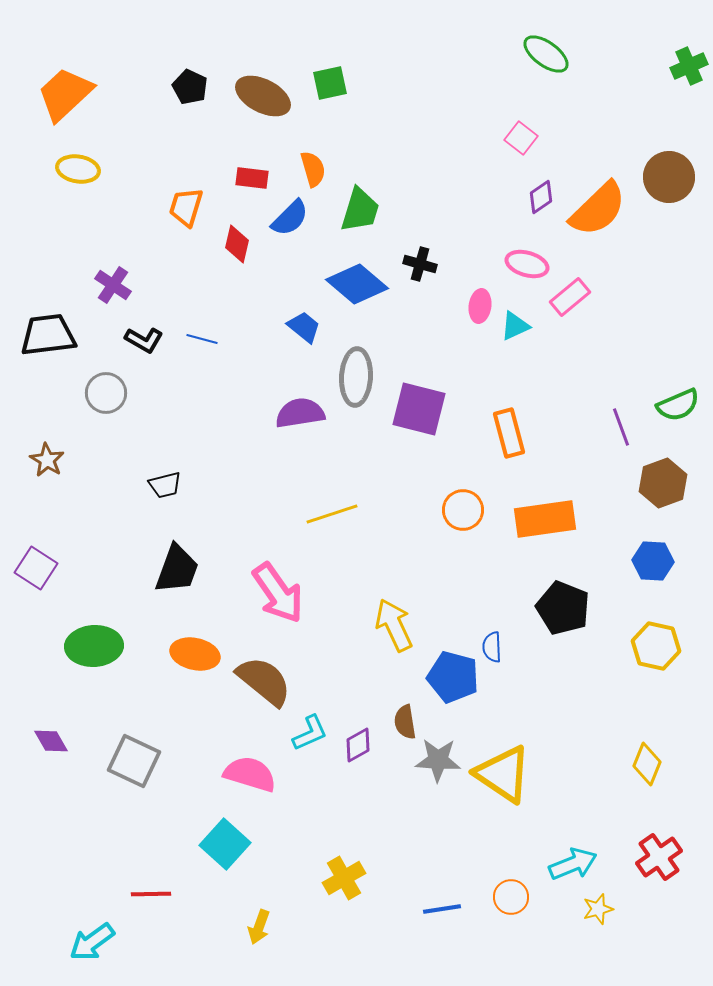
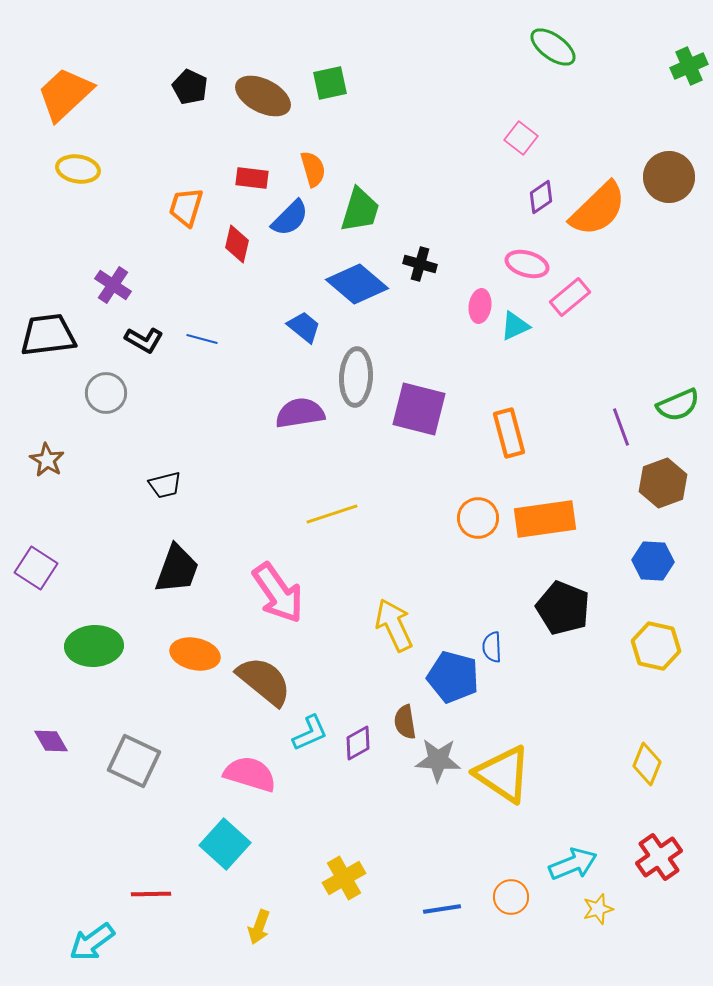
green ellipse at (546, 54): moved 7 px right, 7 px up
orange circle at (463, 510): moved 15 px right, 8 px down
purple diamond at (358, 745): moved 2 px up
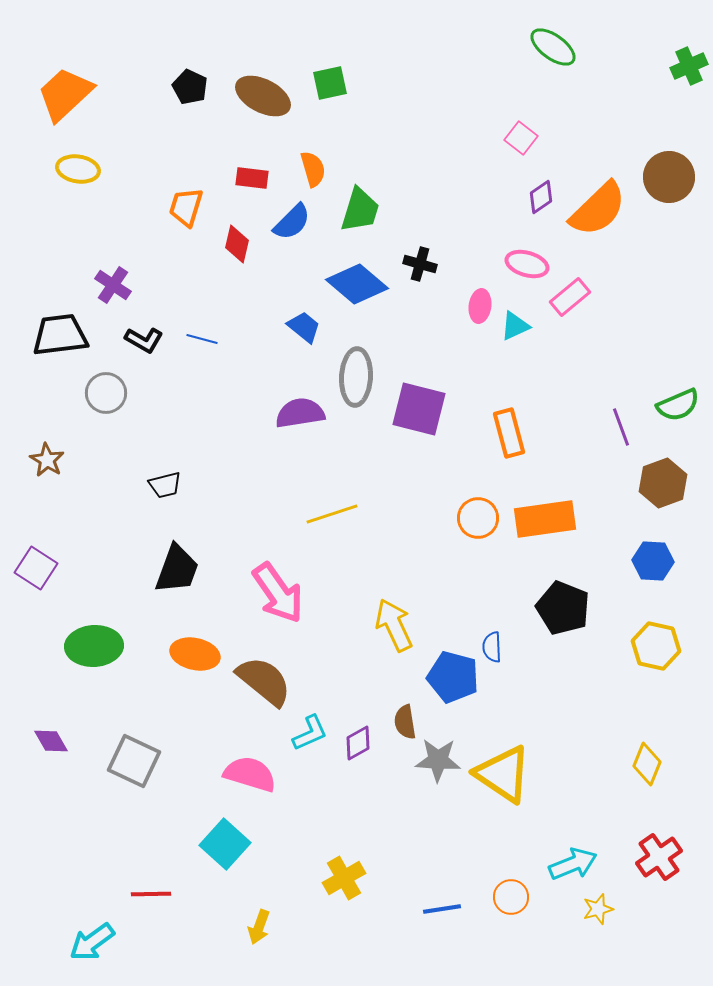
blue semicircle at (290, 218): moved 2 px right, 4 px down
black trapezoid at (48, 335): moved 12 px right
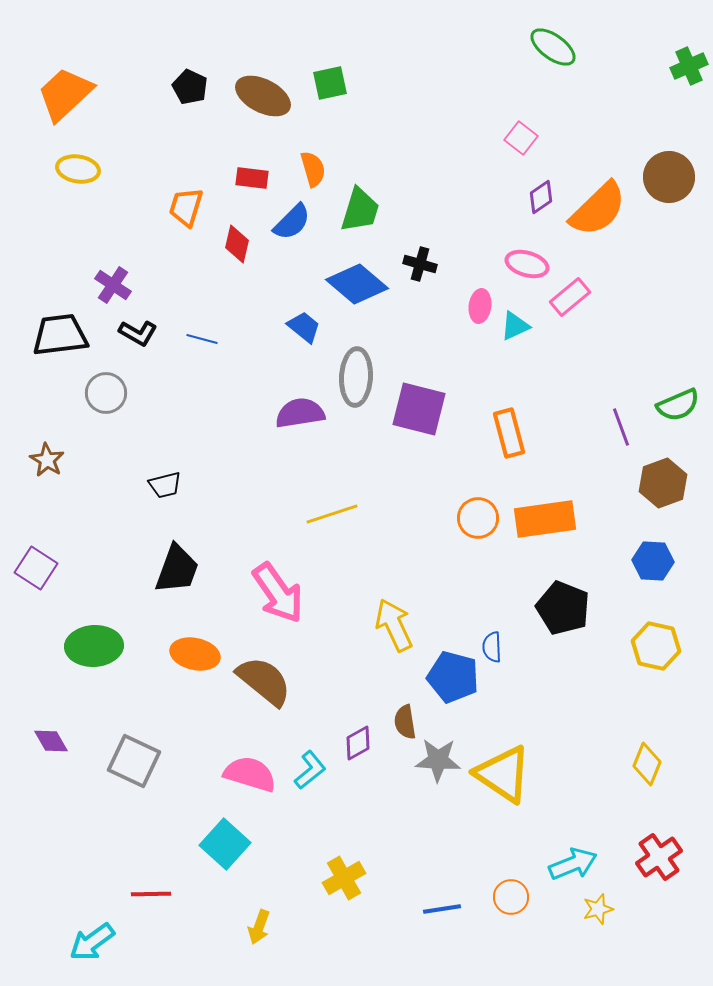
black L-shape at (144, 340): moved 6 px left, 7 px up
cyan L-shape at (310, 733): moved 37 px down; rotated 15 degrees counterclockwise
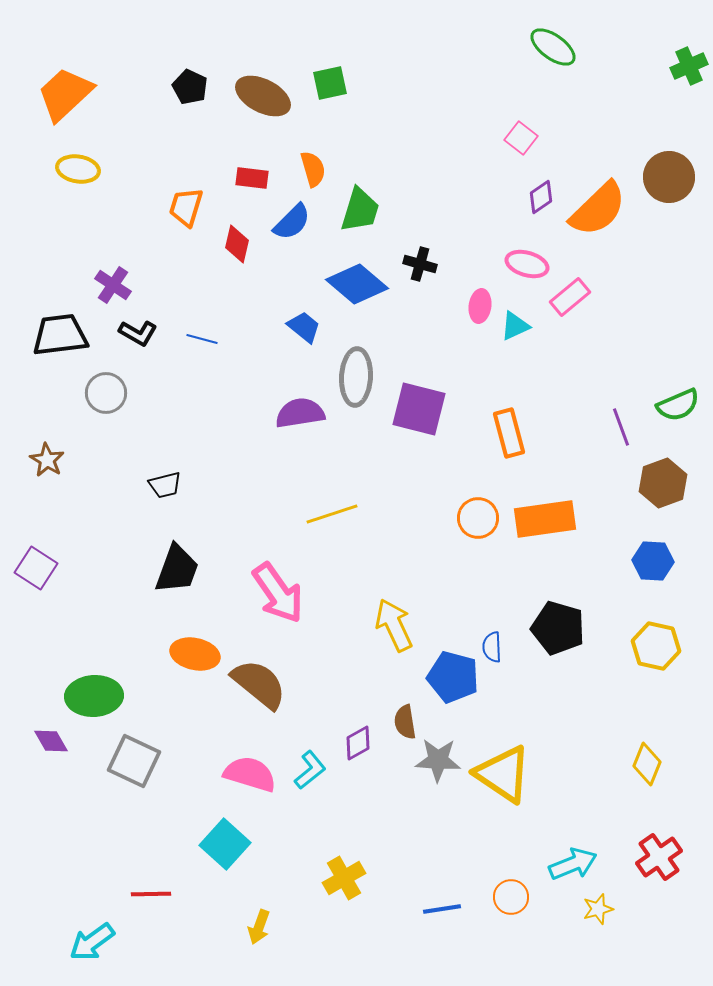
black pentagon at (563, 608): moved 5 px left, 20 px down; rotated 6 degrees counterclockwise
green ellipse at (94, 646): moved 50 px down
brown semicircle at (264, 681): moved 5 px left, 3 px down
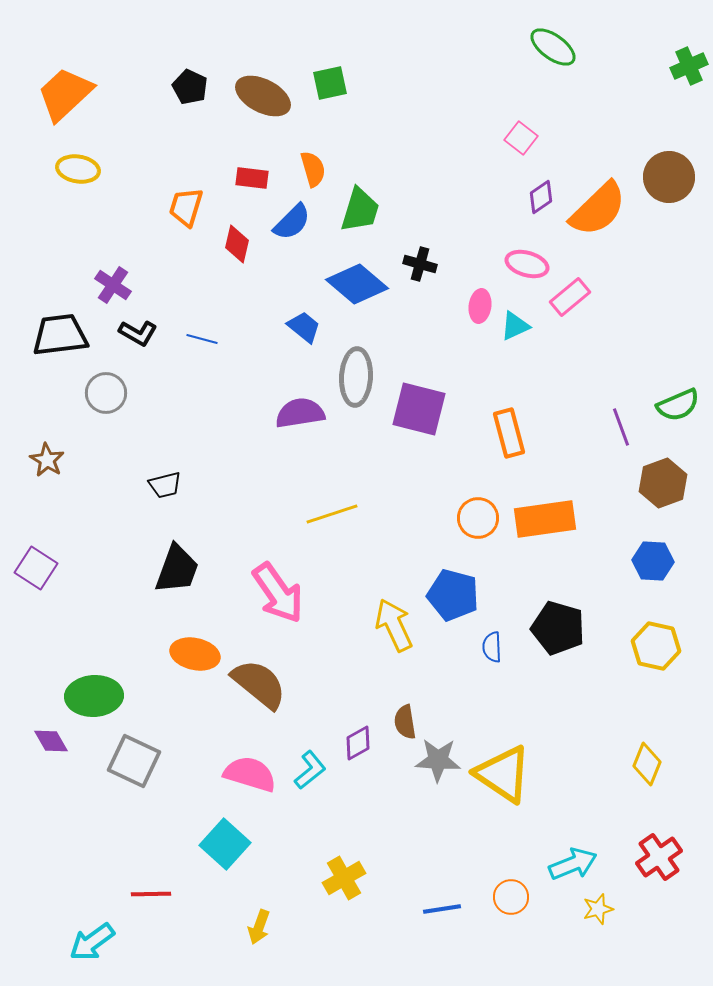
blue pentagon at (453, 677): moved 82 px up
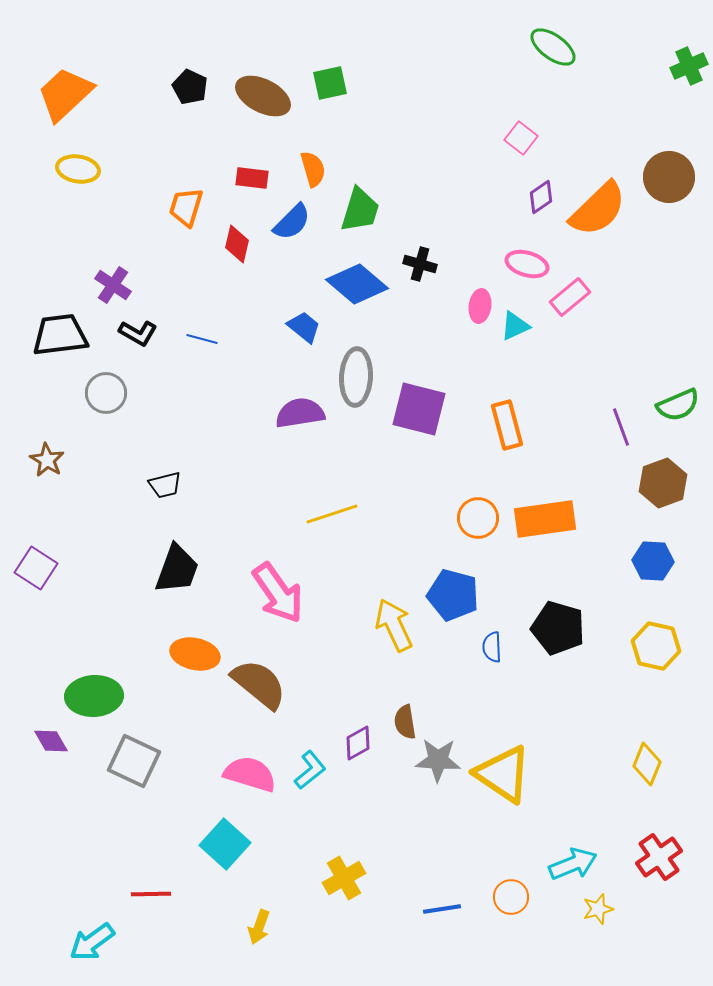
orange rectangle at (509, 433): moved 2 px left, 8 px up
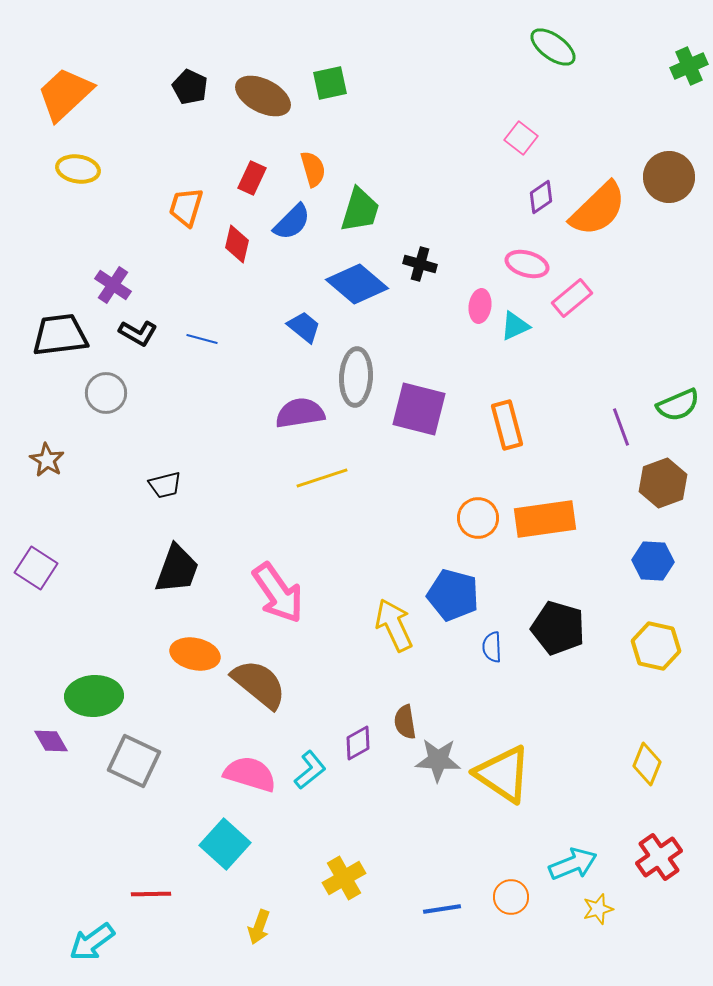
red rectangle at (252, 178): rotated 72 degrees counterclockwise
pink rectangle at (570, 297): moved 2 px right, 1 px down
yellow line at (332, 514): moved 10 px left, 36 px up
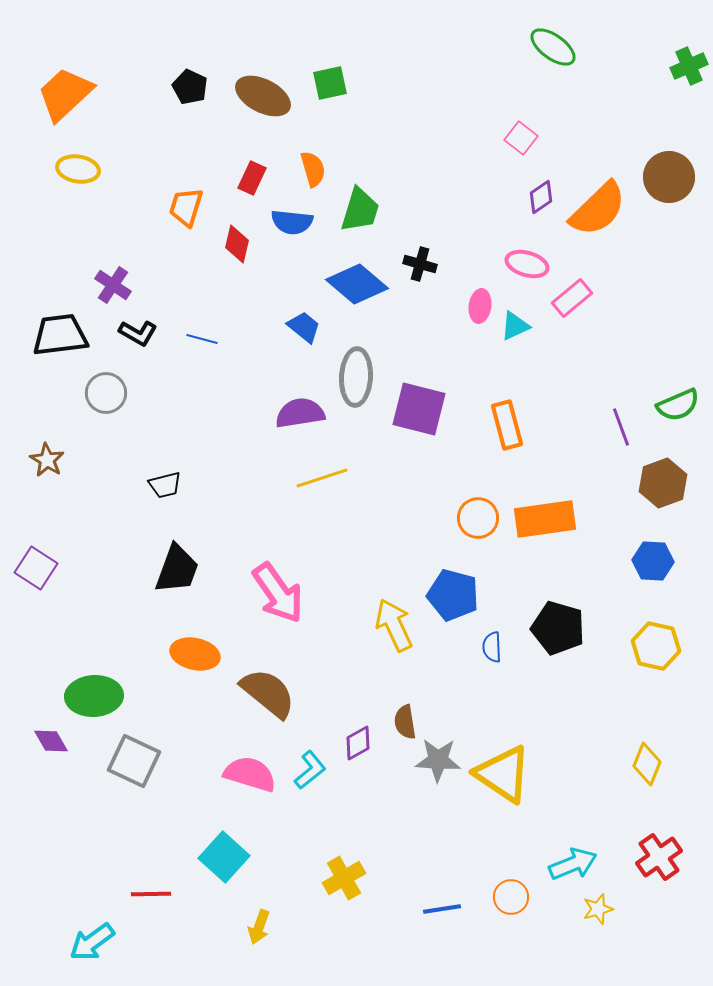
blue semicircle at (292, 222): rotated 51 degrees clockwise
brown semicircle at (259, 684): moved 9 px right, 9 px down
cyan square at (225, 844): moved 1 px left, 13 px down
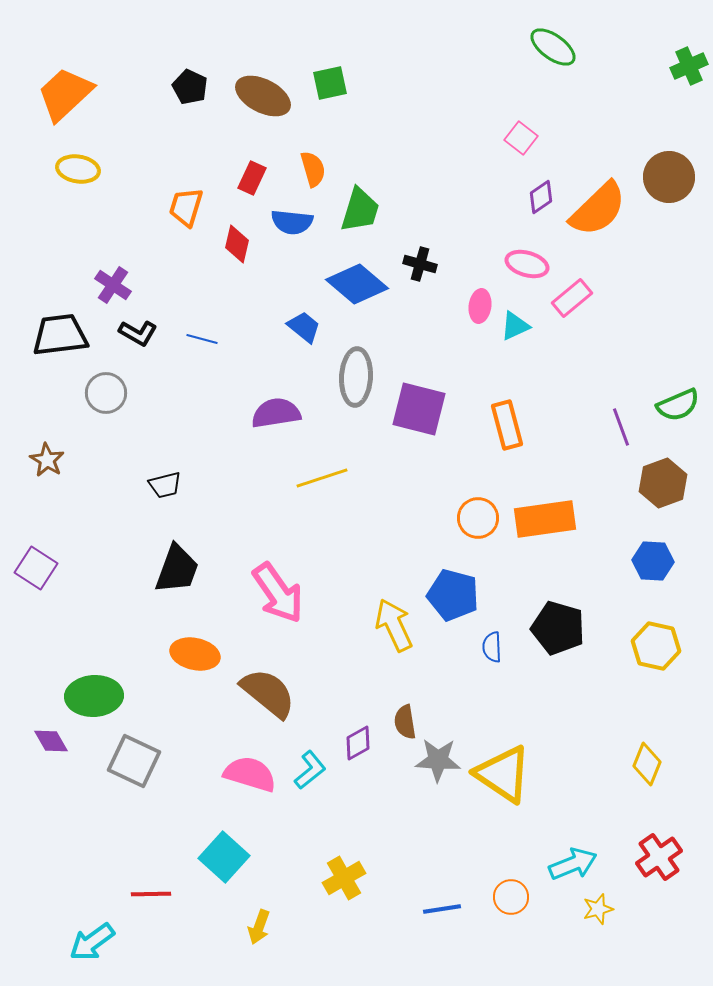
purple semicircle at (300, 413): moved 24 px left
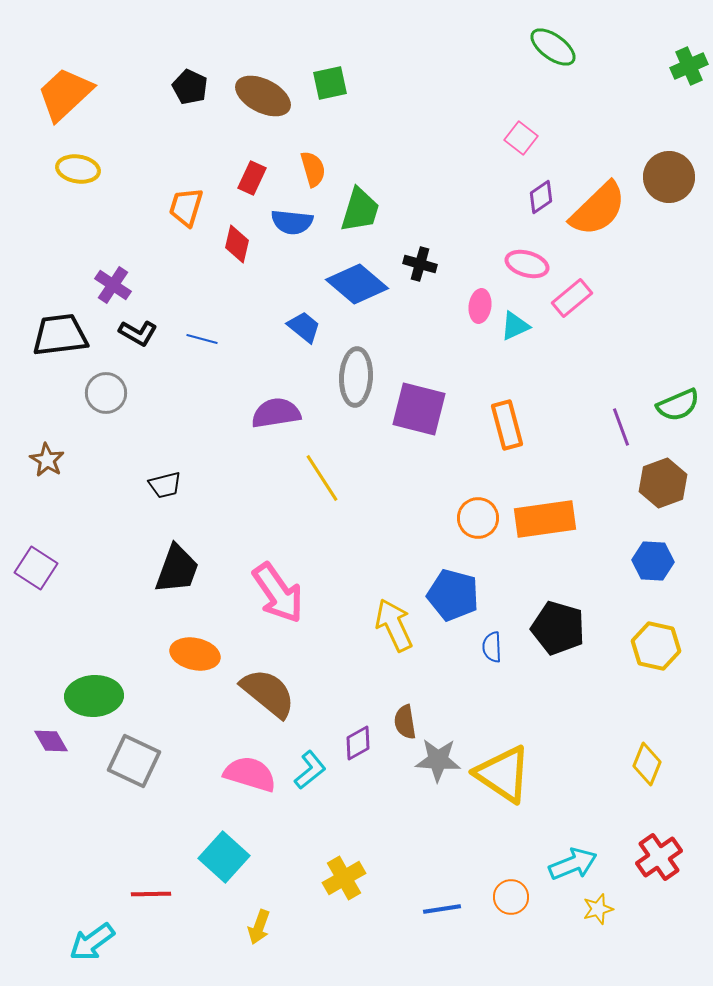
yellow line at (322, 478): rotated 75 degrees clockwise
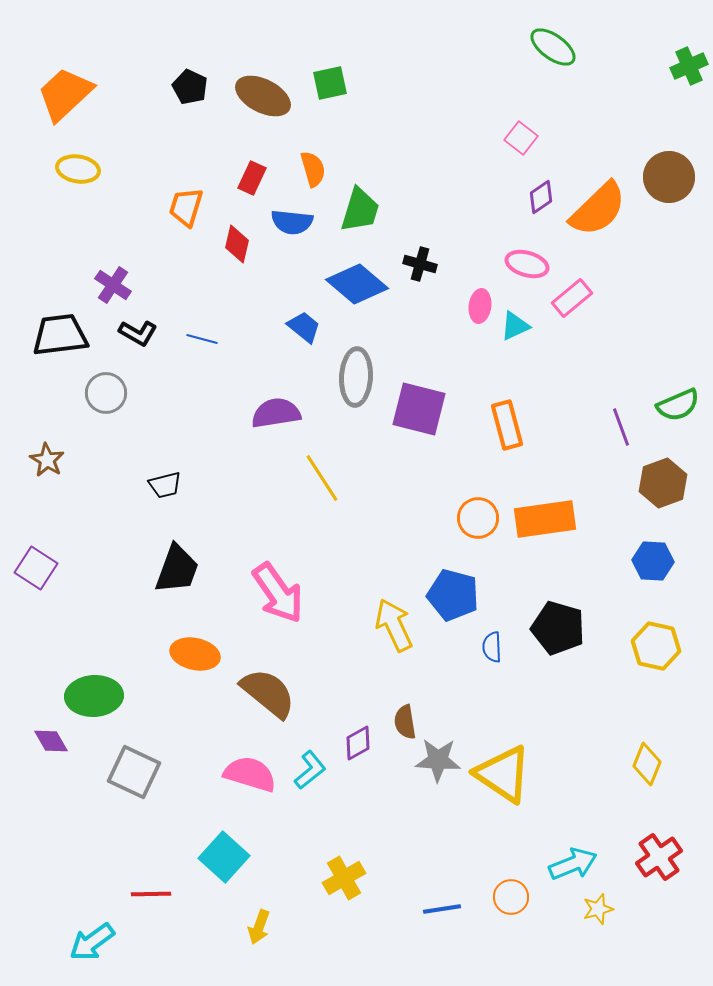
gray square at (134, 761): moved 11 px down
